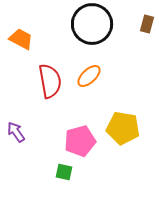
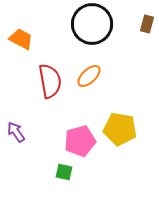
yellow pentagon: moved 3 px left, 1 px down
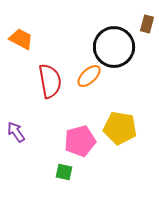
black circle: moved 22 px right, 23 px down
yellow pentagon: moved 1 px up
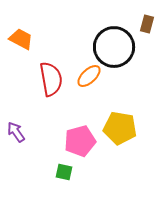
red semicircle: moved 1 px right, 2 px up
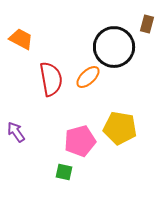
orange ellipse: moved 1 px left, 1 px down
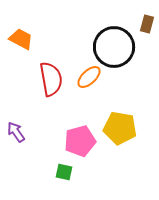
orange ellipse: moved 1 px right
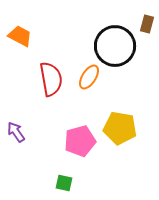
orange trapezoid: moved 1 px left, 3 px up
black circle: moved 1 px right, 1 px up
orange ellipse: rotated 15 degrees counterclockwise
green square: moved 11 px down
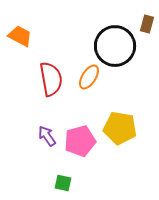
purple arrow: moved 31 px right, 4 px down
green square: moved 1 px left
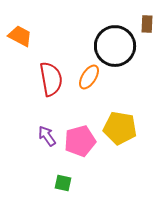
brown rectangle: rotated 12 degrees counterclockwise
